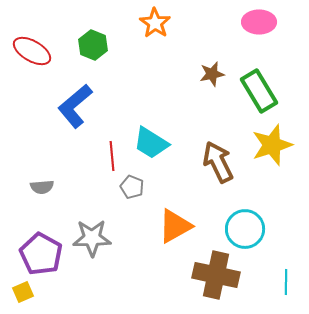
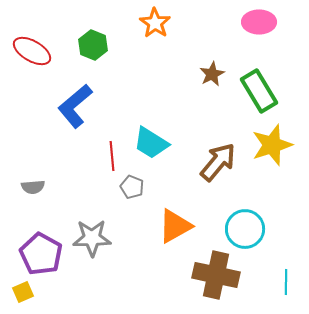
brown star: rotated 15 degrees counterclockwise
brown arrow: rotated 66 degrees clockwise
gray semicircle: moved 9 px left
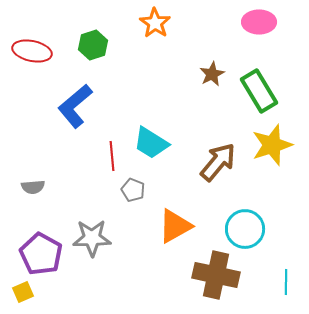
green hexagon: rotated 20 degrees clockwise
red ellipse: rotated 18 degrees counterclockwise
gray pentagon: moved 1 px right, 3 px down
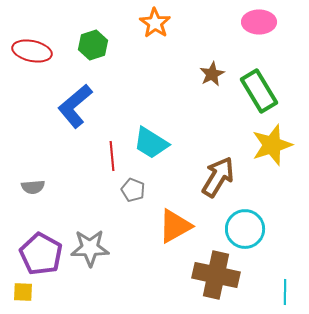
brown arrow: moved 15 px down; rotated 9 degrees counterclockwise
gray star: moved 2 px left, 10 px down
cyan line: moved 1 px left, 10 px down
yellow square: rotated 25 degrees clockwise
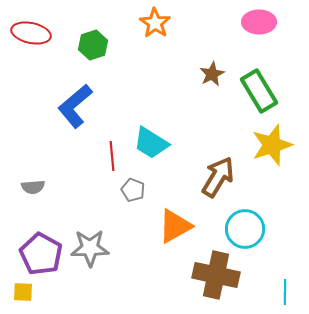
red ellipse: moved 1 px left, 18 px up
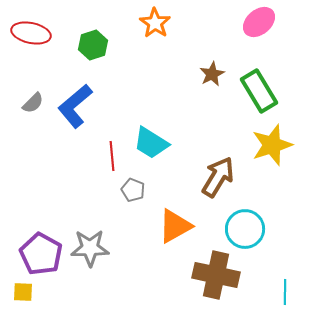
pink ellipse: rotated 40 degrees counterclockwise
gray semicircle: moved 84 px up; rotated 40 degrees counterclockwise
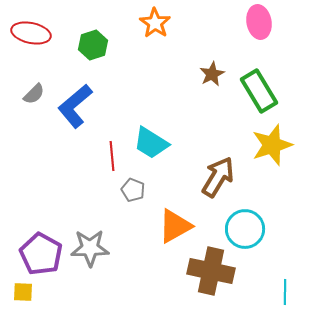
pink ellipse: rotated 60 degrees counterclockwise
gray semicircle: moved 1 px right, 9 px up
brown cross: moved 5 px left, 4 px up
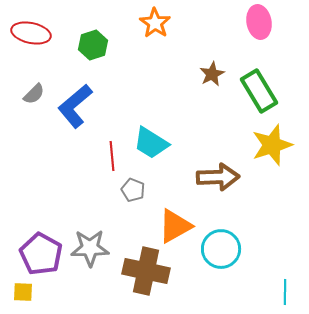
brown arrow: rotated 57 degrees clockwise
cyan circle: moved 24 px left, 20 px down
brown cross: moved 65 px left
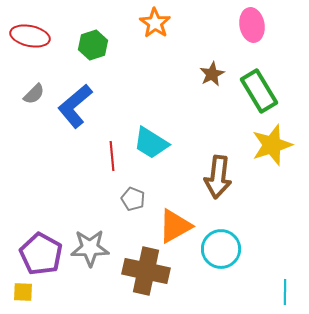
pink ellipse: moved 7 px left, 3 px down
red ellipse: moved 1 px left, 3 px down
brown arrow: rotated 99 degrees clockwise
gray pentagon: moved 9 px down
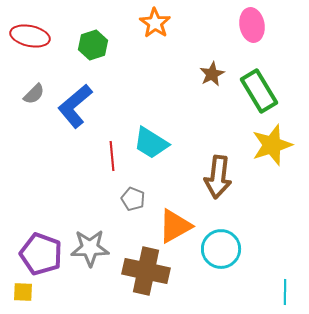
purple pentagon: rotated 9 degrees counterclockwise
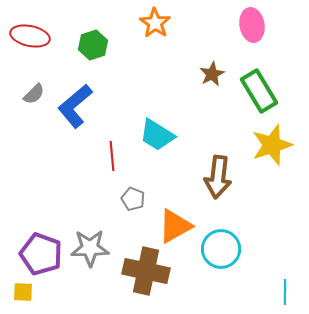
cyan trapezoid: moved 6 px right, 8 px up
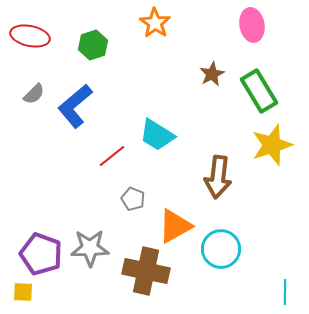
red line: rotated 56 degrees clockwise
